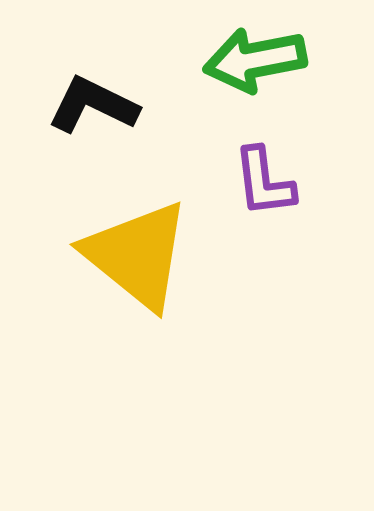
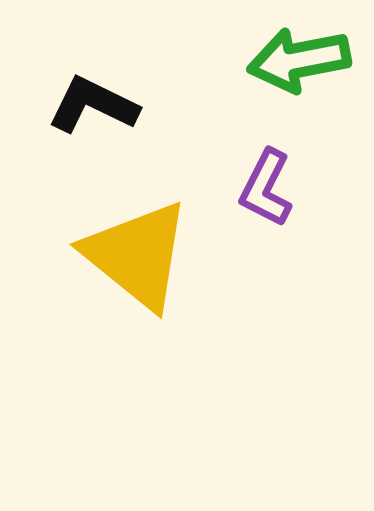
green arrow: moved 44 px right
purple L-shape: moved 2 px right, 6 px down; rotated 34 degrees clockwise
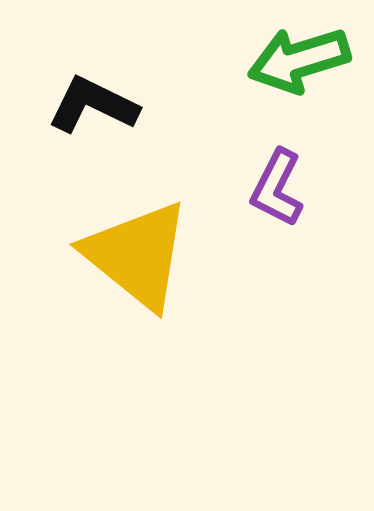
green arrow: rotated 6 degrees counterclockwise
purple L-shape: moved 11 px right
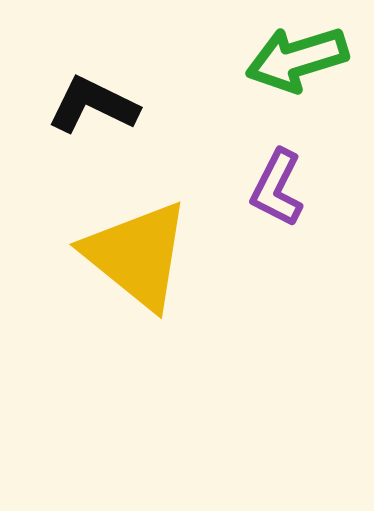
green arrow: moved 2 px left, 1 px up
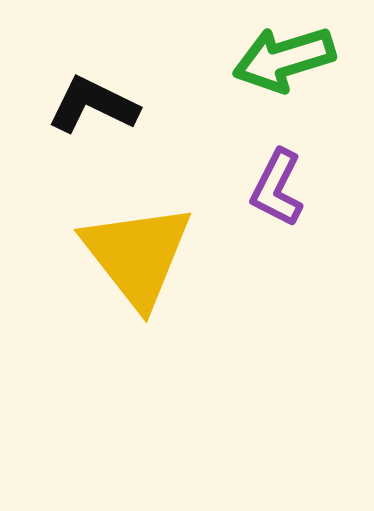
green arrow: moved 13 px left
yellow triangle: rotated 13 degrees clockwise
